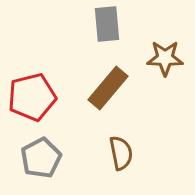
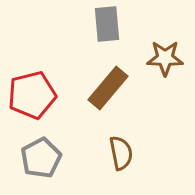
red pentagon: moved 2 px up
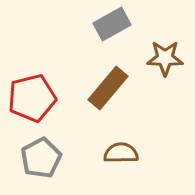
gray rectangle: moved 5 px right; rotated 66 degrees clockwise
red pentagon: moved 3 px down
brown semicircle: rotated 80 degrees counterclockwise
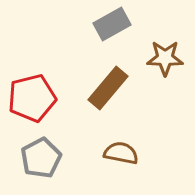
brown semicircle: rotated 12 degrees clockwise
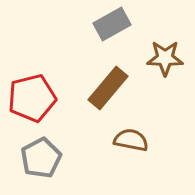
brown semicircle: moved 10 px right, 13 px up
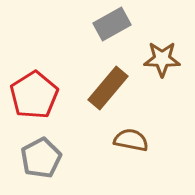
brown star: moved 3 px left, 1 px down
red pentagon: moved 2 px right, 3 px up; rotated 18 degrees counterclockwise
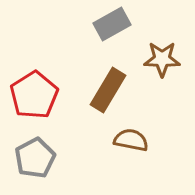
brown rectangle: moved 2 px down; rotated 9 degrees counterclockwise
gray pentagon: moved 6 px left
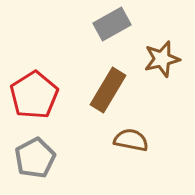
brown star: rotated 15 degrees counterclockwise
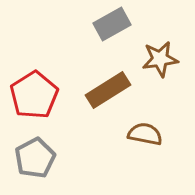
brown star: moved 2 px left; rotated 6 degrees clockwise
brown rectangle: rotated 27 degrees clockwise
brown semicircle: moved 14 px right, 6 px up
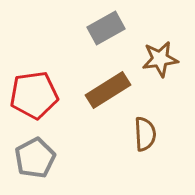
gray rectangle: moved 6 px left, 4 px down
red pentagon: rotated 24 degrees clockwise
brown semicircle: rotated 76 degrees clockwise
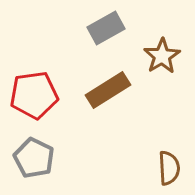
brown star: moved 2 px right, 3 px up; rotated 24 degrees counterclockwise
brown semicircle: moved 24 px right, 34 px down
gray pentagon: moved 1 px left; rotated 18 degrees counterclockwise
